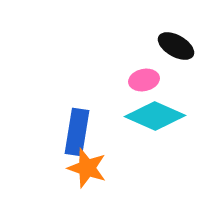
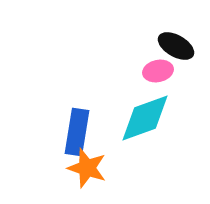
pink ellipse: moved 14 px right, 9 px up
cyan diamond: moved 10 px left, 2 px down; rotated 44 degrees counterclockwise
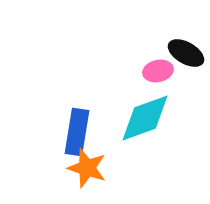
black ellipse: moved 10 px right, 7 px down
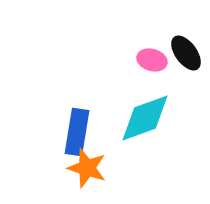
black ellipse: rotated 24 degrees clockwise
pink ellipse: moved 6 px left, 11 px up; rotated 28 degrees clockwise
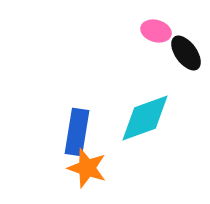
pink ellipse: moved 4 px right, 29 px up
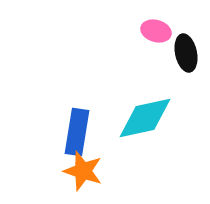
black ellipse: rotated 24 degrees clockwise
cyan diamond: rotated 8 degrees clockwise
orange star: moved 4 px left, 3 px down
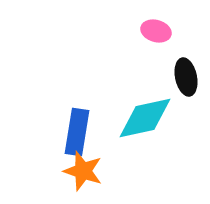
black ellipse: moved 24 px down
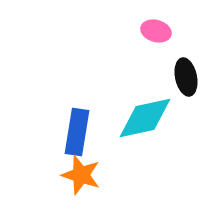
orange star: moved 2 px left, 4 px down
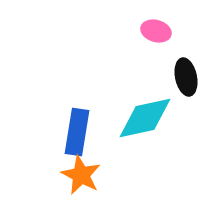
orange star: rotated 9 degrees clockwise
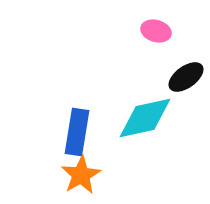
black ellipse: rotated 66 degrees clockwise
orange star: rotated 15 degrees clockwise
